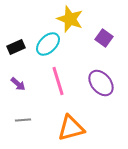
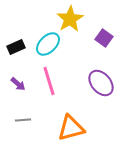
yellow star: rotated 20 degrees clockwise
pink line: moved 9 px left
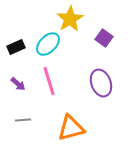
purple ellipse: rotated 20 degrees clockwise
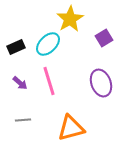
purple square: rotated 24 degrees clockwise
purple arrow: moved 2 px right, 1 px up
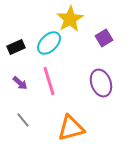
cyan ellipse: moved 1 px right, 1 px up
gray line: rotated 56 degrees clockwise
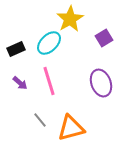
black rectangle: moved 2 px down
gray line: moved 17 px right
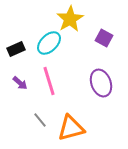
purple square: rotated 30 degrees counterclockwise
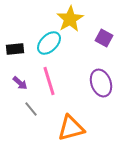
black rectangle: moved 1 px left; rotated 18 degrees clockwise
gray line: moved 9 px left, 11 px up
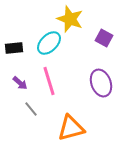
yellow star: rotated 20 degrees counterclockwise
black rectangle: moved 1 px left, 1 px up
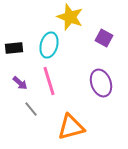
yellow star: moved 2 px up
cyan ellipse: moved 2 px down; rotated 30 degrees counterclockwise
orange triangle: moved 1 px up
